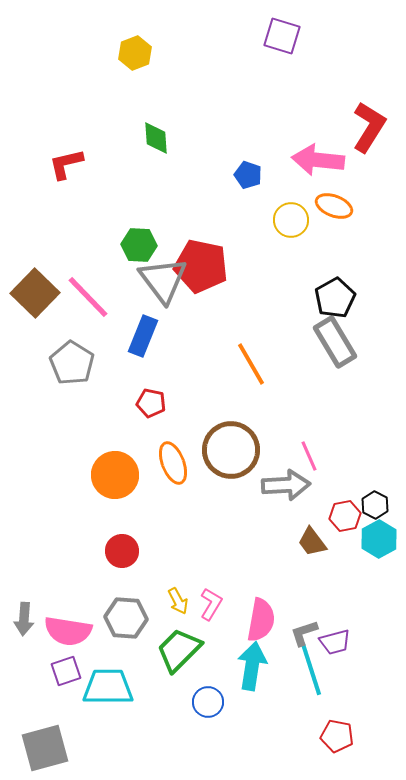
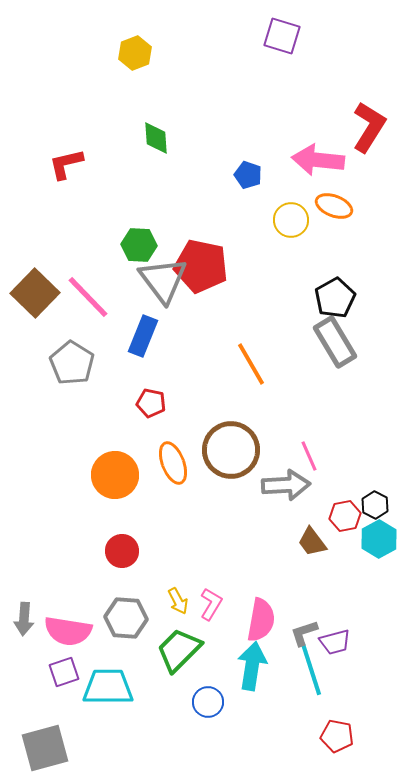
purple square at (66, 671): moved 2 px left, 1 px down
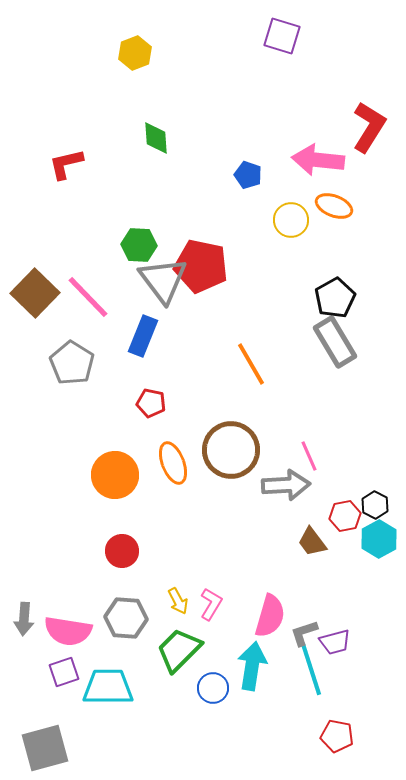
pink semicircle at (261, 620): moved 9 px right, 4 px up; rotated 6 degrees clockwise
blue circle at (208, 702): moved 5 px right, 14 px up
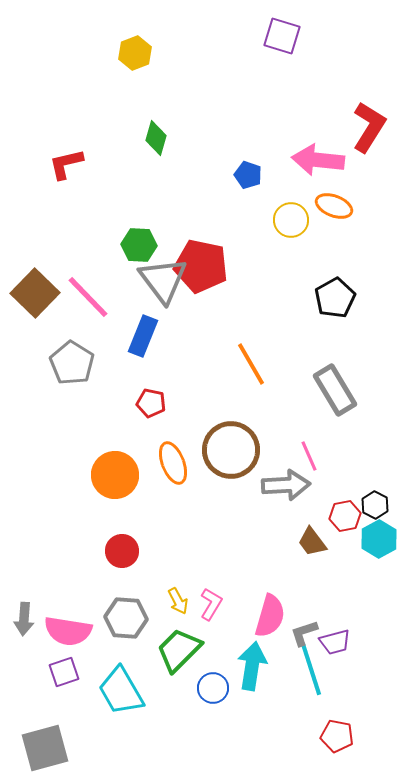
green diamond at (156, 138): rotated 20 degrees clockwise
gray rectangle at (335, 342): moved 48 px down
cyan trapezoid at (108, 687): moved 13 px right, 4 px down; rotated 120 degrees counterclockwise
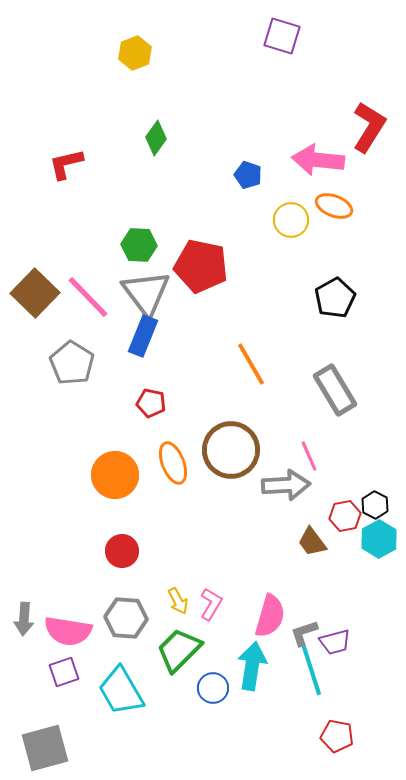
green diamond at (156, 138): rotated 20 degrees clockwise
gray triangle at (163, 280): moved 17 px left, 13 px down
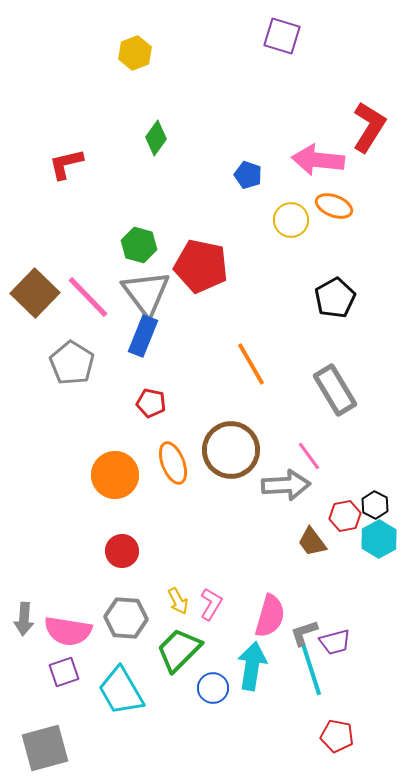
green hexagon at (139, 245): rotated 12 degrees clockwise
pink line at (309, 456): rotated 12 degrees counterclockwise
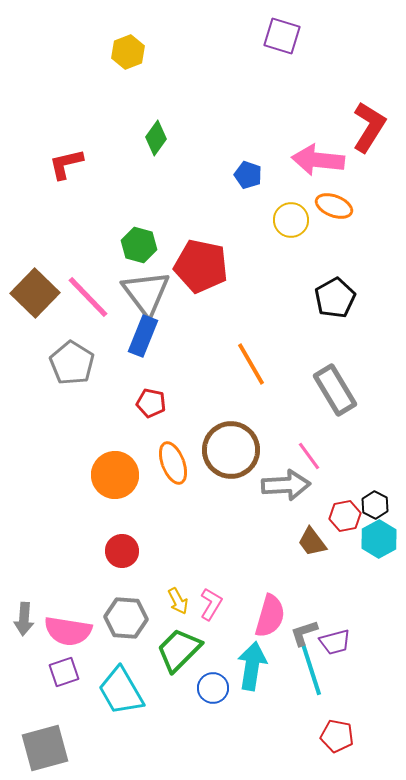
yellow hexagon at (135, 53): moved 7 px left, 1 px up
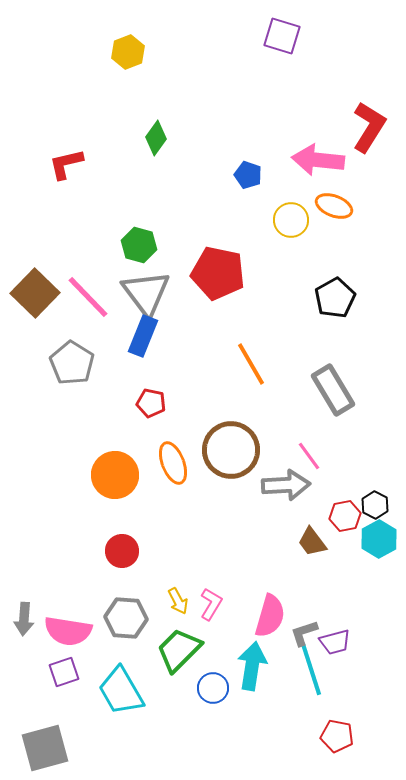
red pentagon at (201, 266): moved 17 px right, 7 px down
gray rectangle at (335, 390): moved 2 px left
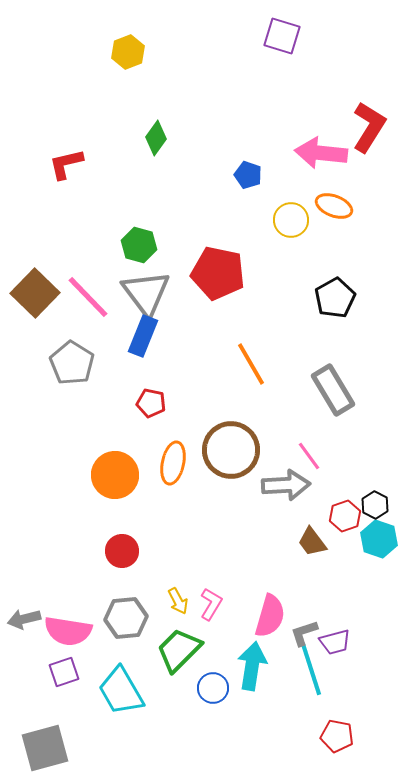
pink arrow at (318, 160): moved 3 px right, 7 px up
orange ellipse at (173, 463): rotated 33 degrees clockwise
red hexagon at (345, 516): rotated 8 degrees counterclockwise
cyan hexagon at (379, 539): rotated 12 degrees counterclockwise
gray hexagon at (126, 618): rotated 9 degrees counterclockwise
gray arrow at (24, 619): rotated 72 degrees clockwise
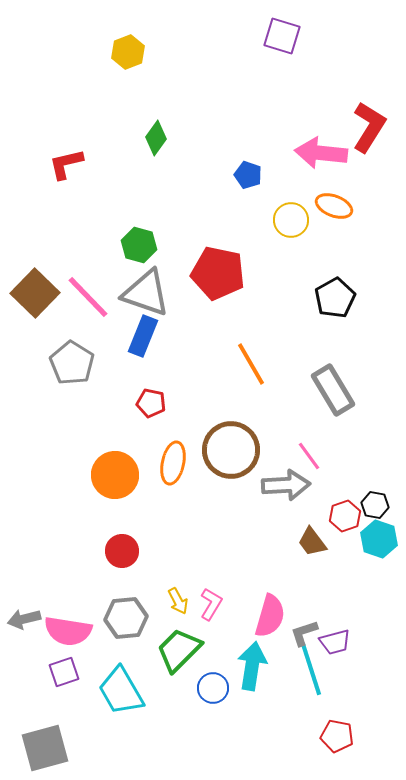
gray triangle at (146, 293): rotated 34 degrees counterclockwise
black hexagon at (375, 505): rotated 16 degrees counterclockwise
